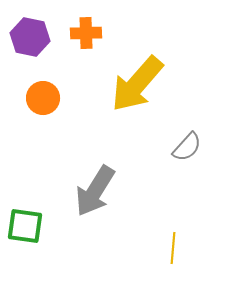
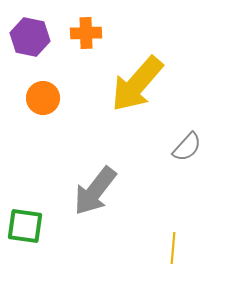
gray arrow: rotated 6 degrees clockwise
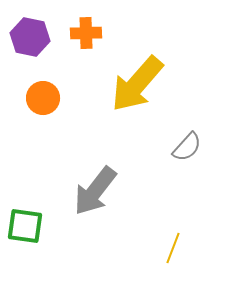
yellow line: rotated 16 degrees clockwise
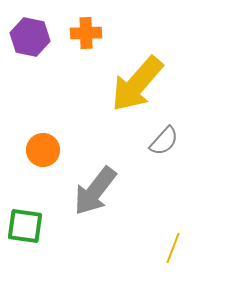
orange circle: moved 52 px down
gray semicircle: moved 23 px left, 6 px up
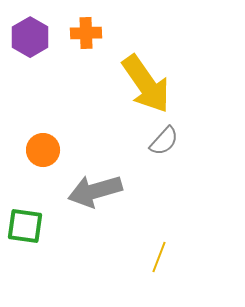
purple hexagon: rotated 18 degrees clockwise
yellow arrow: moved 9 px right; rotated 76 degrees counterclockwise
gray arrow: rotated 36 degrees clockwise
yellow line: moved 14 px left, 9 px down
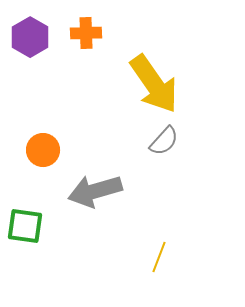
yellow arrow: moved 8 px right
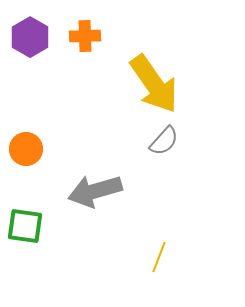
orange cross: moved 1 px left, 3 px down
orange circle: moved 17 px left, 1 px up
